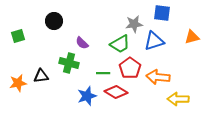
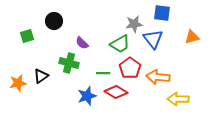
green square: moved 9 px right
blue triangle: moved 1 px left, 2 px up; rotated 50 degrees counterclockwise
black triangle: rotated 28 degrees counterclockwise
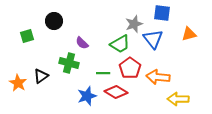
gray star: rotated 12 degrees counterclockwise
orange triangle: moved 3 px left, 3 px up
orange star: rotated 30 degrees counterclockwise
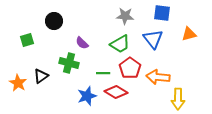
gray star: moved 9 px left, 8 px up; rotated 24 degrees clockwise
green square: moved 4 px down
yellow arrow: rotated 90 degrees counterclockwise
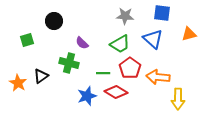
blue triangle: rotated 10 degrees counterclockwise
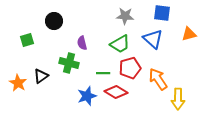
purple semicircle: rotated 32 degrees clockwise
red pentagon: rotated 20 degrees clockwise
orange arrow: moved 2 px down; rotated 50 degrees clockwise
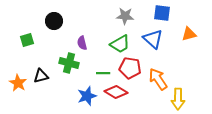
red pentagon: rotated 25 degrees clockwise
black triangle: rotated 21 degrees clockwise
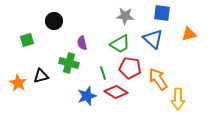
green line: rotated 72 degrees clockwise
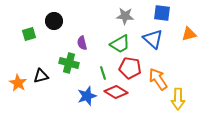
green square: moved 2 px right, 6 px up
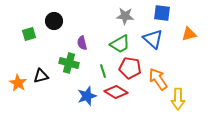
green line: moved 2 px up
